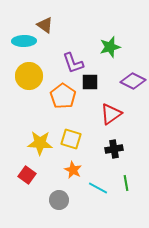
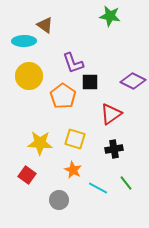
green star: moved 31 px up; rotated 25 degrees clockwise
yellow square: moved 4 px right
green line: rotated 28 degrees counterclockwise
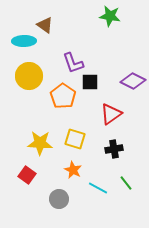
gray circle: moved 1 px up
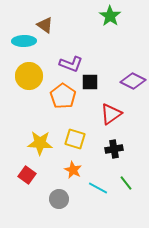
green star: rotated 25 degrees clockwise
purple L-shape: moved 2 px left, 1 px down; rotated 50 degrees counterclockwise
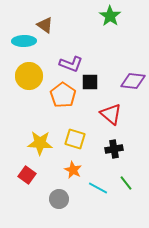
purple diamond: rotated 20 degrees counterclockwise
orange pentagon: moved 1 px up
red triangle: rotated 45 degrees counterclockwise
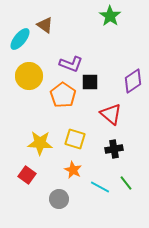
cyan ellipse: moved 4 px left, 2 px up; rotated 50 degrees counterclockwise
purple diamond: rotated 40 degrees counterclockwise
cyan line: moved 2 px right, 1 px up
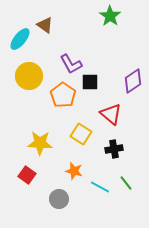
purple L-shape: rotated 40 degrees clockwise
yellow square: moved 6 px right, 5 px up; rotated 15 degrees clockwise
orange star: moved 1 px right, 1 px down; rotated 12 degrees counterclockwise
